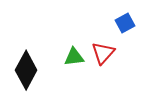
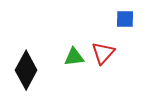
blue square: moved 4 px up; rotated 30 degrees clockwise
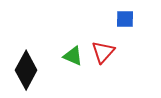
red triangle: moved 1 px up
green triangle: moved 1 px left, 1 px up; rotated 30 degrees clockwise
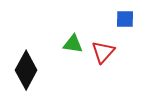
green triangle: moved 12 px up; rotated 15 degrees counterclockwise
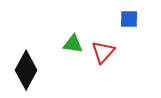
blue square: moved 4 px right
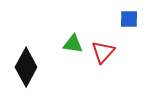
black diamond: moved 3 px up
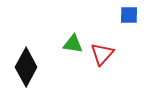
blue square: moved 4 px up
red triangle: moved 1 px left, 2 px down
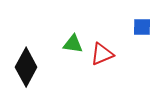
blue square: moved 13 px right, 12 px down
red triangle: rotated 25 degrees clockwise
